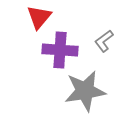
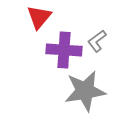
gray L-shape: moved 7 px left
purple cross: moved 4 px right
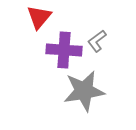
gray star: moved 1 px left
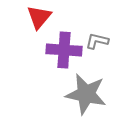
gray L-shape: rotated 50 degrees clockwise
gray star: moved 2 px right, 3 px down; rotated 21 degrees clockwise
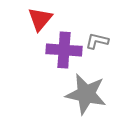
red triangle: moved 1 px right, 2 px down
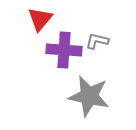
gray star: moved 3 px right, 2 px down
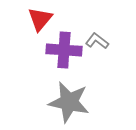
gray L-shape: rotated 25 degrees clockwise
gray star: moved 20 px left, 6 px down
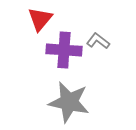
gray L-shape: moved 1 px right
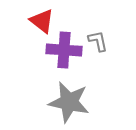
red triangle: moved 2 px right, 2 px down; rotated 32 degrees counterclockwise
gray L-shape: rotated 40 degrees clockwise
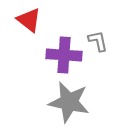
red triangle: moved 13 px left, 1 px up
purple cross: moved 5 px down
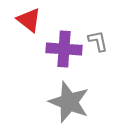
purple cross: moved 6 px up
gray star: rotated 9 degrees clockwise
